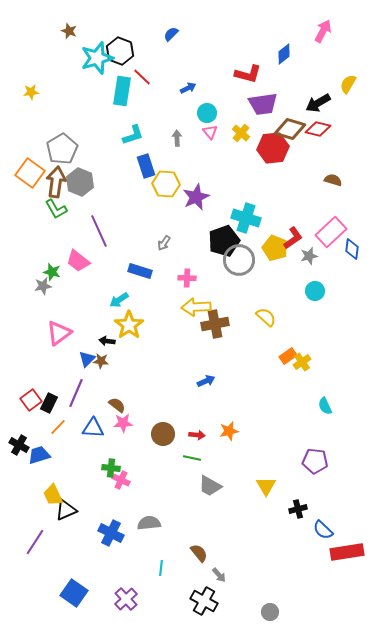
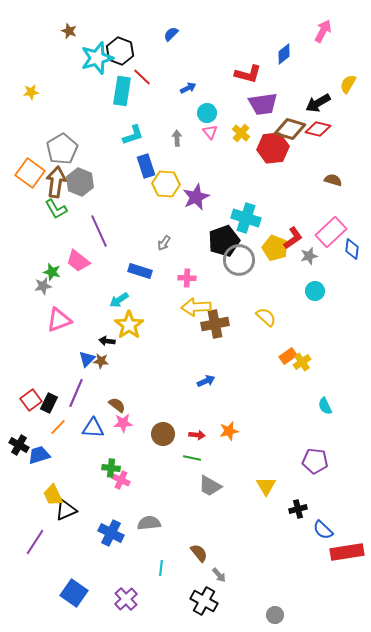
pink triangle at (59, 333): moved 13 px up; rotated 16 degrees clockwise
gray circle at (270, 612): moved 5 px right, 3 px down
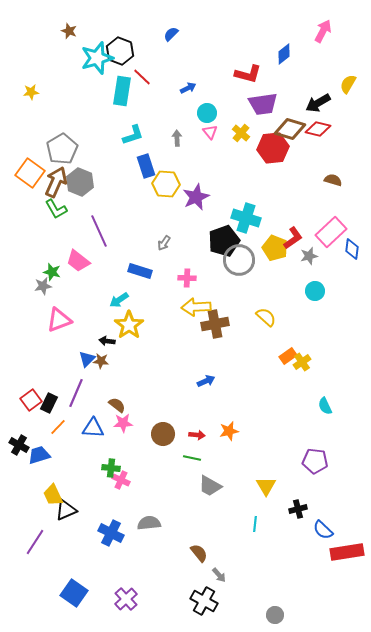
brown arrow at (56, 182): rotated 16 degrees clockwise
cyan line at (161, 568): moved 94 px right, 44 px up
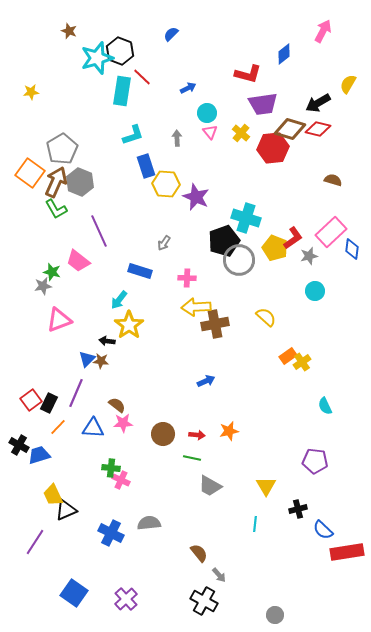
purple star at (196, 197): rotated 24 degrees counterclockwise
cyan arrow at (119, 300): rotated 18 degrees counterclockwise
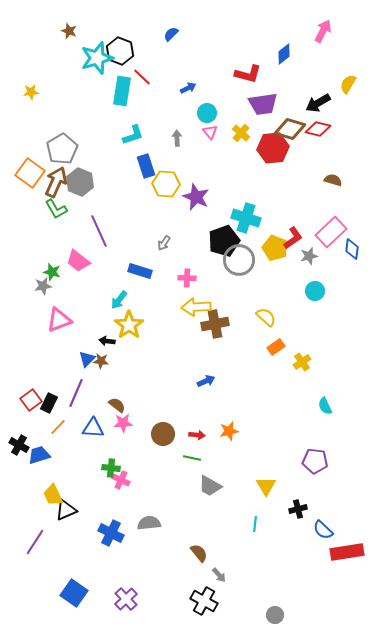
orange rectangle at (288, 356): moved 12 px left, 9 px up
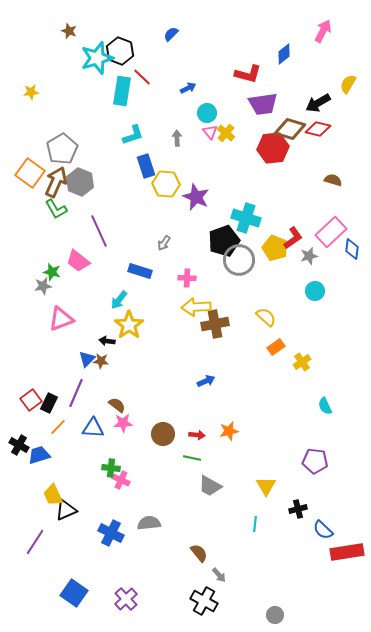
yellow cross at (241, 133): moved 15 px left
pink triangle at (59, 320): moved 2 px right, 1 px up
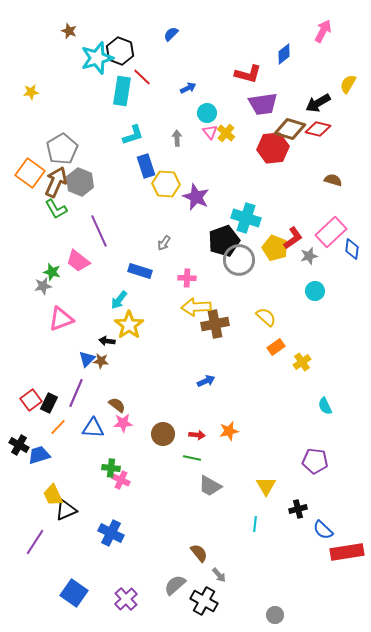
gray semicircle at (149, 523): moved 26 px right, 62 px down; rotated 35 degrees counterclockwise
